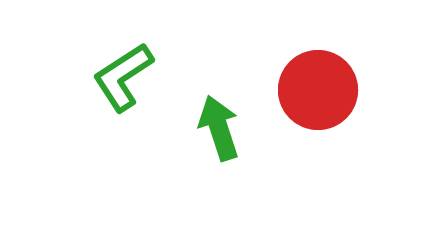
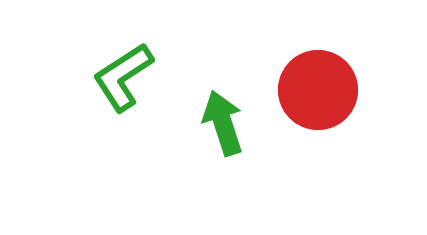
green arrow: moved 4 px right, 5 px up
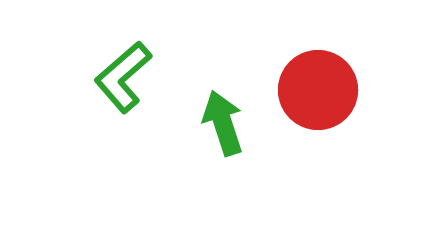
green L-shape: rotated 8 degrees counterclockwise
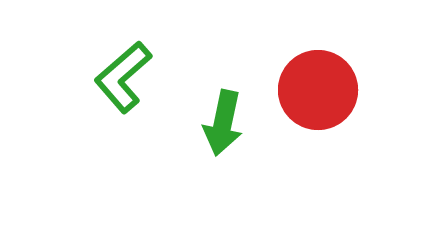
green arrow: rotated 150 degrees counterclockwise
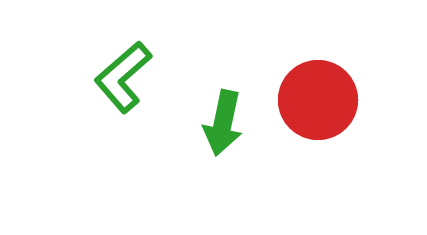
red circle: moved 10 px down
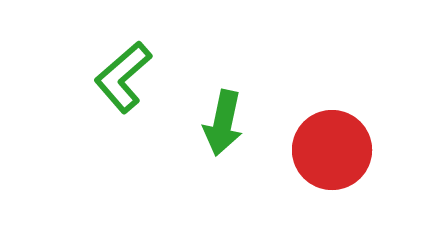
red circle: moved 14 px right, 50 px down
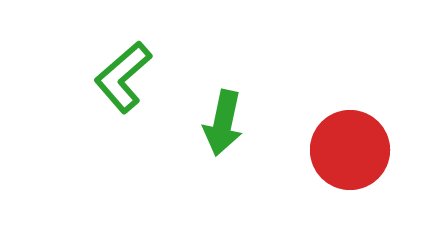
red circle: moved 18 px right
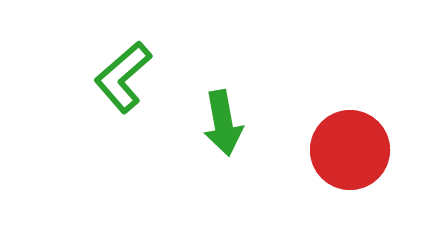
green arrow: rotated 22 degrees counterclockwise
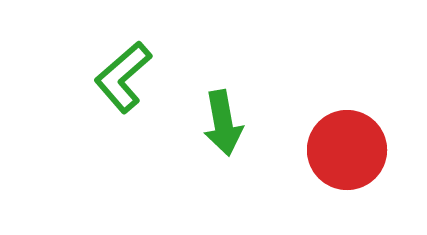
red circle: moved 3 px left
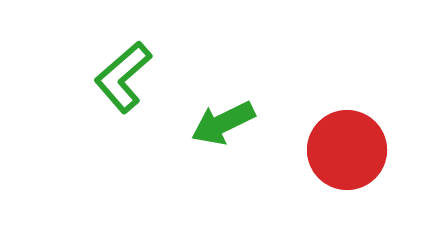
green arrow: rotated 74 degrees clockwise
